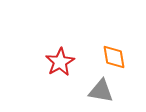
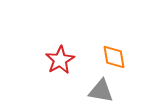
red star: moved 2 px up
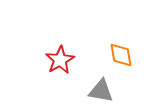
orange diamond: moved 7 px right, 2 px up
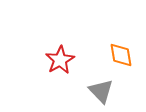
gray triangle: rotated 36 degrees clockwise
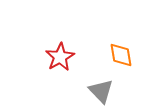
red star: moved 3 px up
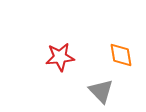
red star: rotated 24 degrees clockwise
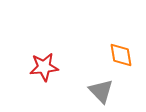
red star: moved 16 px left, 10 px down
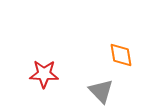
red star: moved 7 px down; rotated 8 degrees clockwise
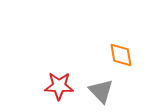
red star: moved 15 px right, 12 px down
